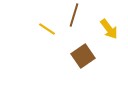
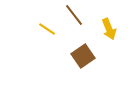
brown line: rotated 55 degrees counterclockwise
yellow arrow: rotated 15 degrees clockwise
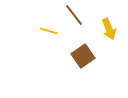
yellow line: moved 2 px right, 2 px down; rotated 18 degrees counterclockwise
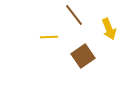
yellow line: moved 6 px down; rotated 18 degrees counterclockwise
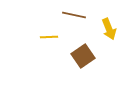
brown line: rotated 40 degrees counterclockwise
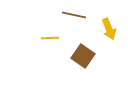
yellow line: moved 1 px right, 1 px down
brown square: rotated 20 degrees counterclockwise
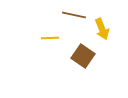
yellow arrow: moved 7 px left
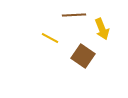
brown line: rotated 15 degrees counterclockwise
yellow line: rotated 30 degrees clockwise
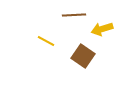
yellow arrow: rotated 95 degrees clockwise
yellow line: moved 4 px left, 3 px down
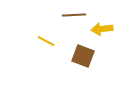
yellow arrow: rotated 10 degrees clockwise
brown square: rotated 15 degrees counterclockwise
